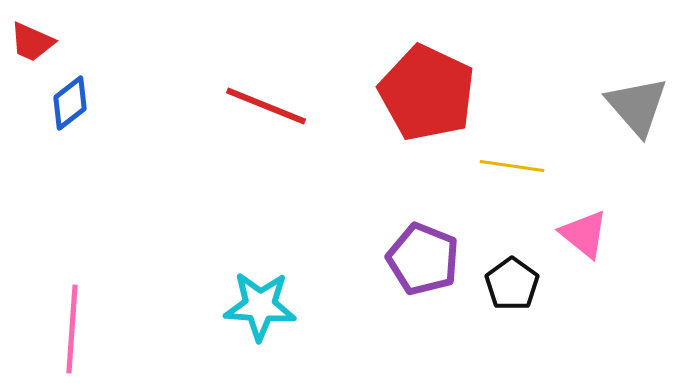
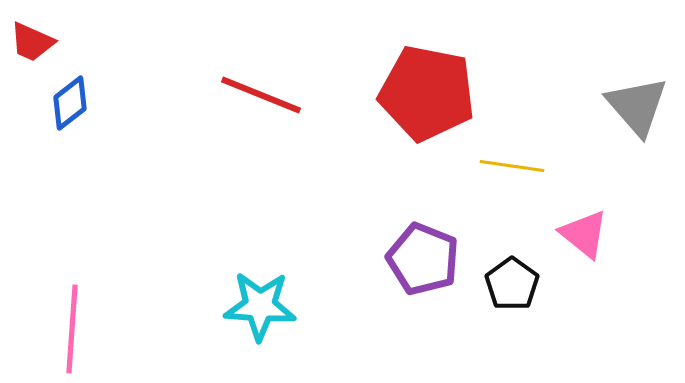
red pentagon: rotated 14 degrees counterclockwise
red line: moved 5 px left, 11 px up
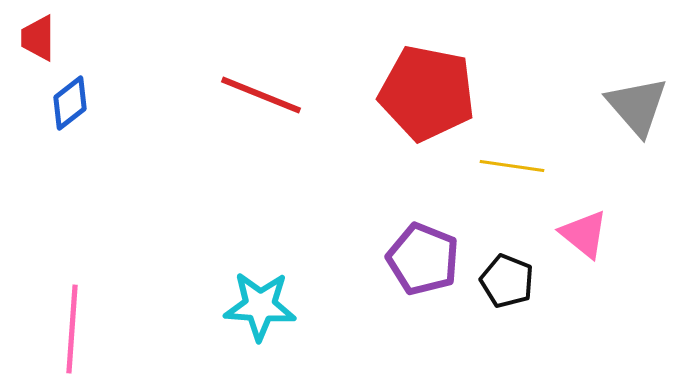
red trapezoid: moved 6 px right, 4 px up; rotated 66 degrees clockwise
black pentagon: moved 5 px left, 3 px up; rotated 14 degrees counterclockwise
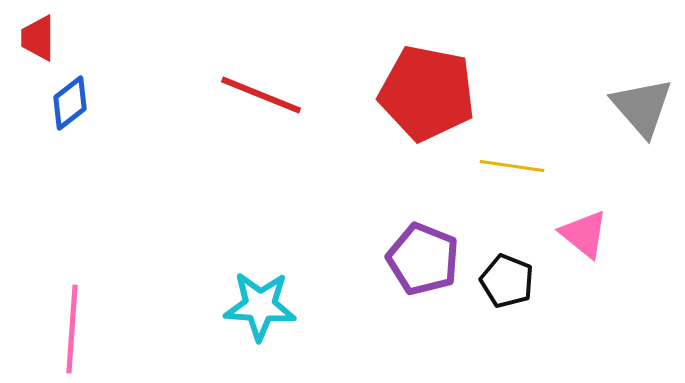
gray triangle: moved 5 px right, 1 px down
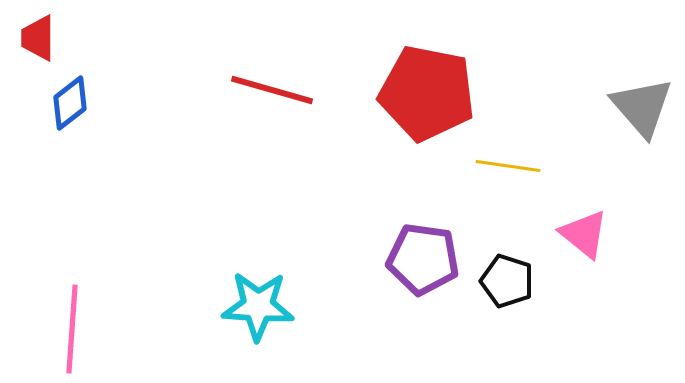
red line: moved 11 px right, 5 px up; rotated 6 degrees counterclockwise
yellow line: moved 4 px left
purple pentagon: rotated 14 degrees counterclockwise
black pentagon: rotated 4 degrees counterclockwise
cyan star: moved 2 px left
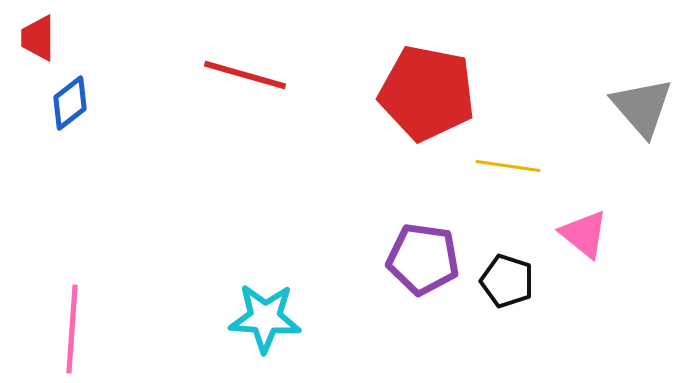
red line: moved 27 px left, 15 px up
cyan star: moved 7 px right, 12 px down
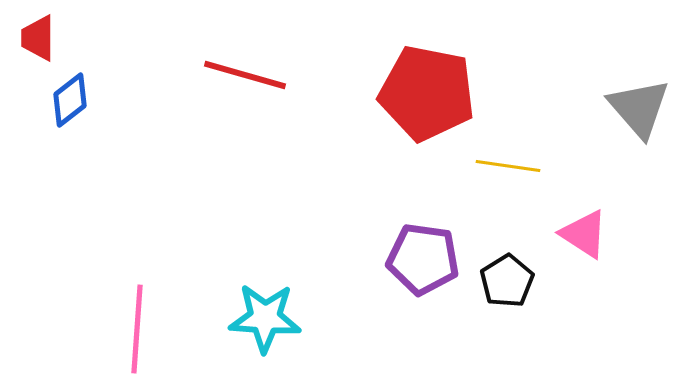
blue diamond: moved 3 px up
gray triangle: moved 3 px left, 1 px down
pink triangle: rotated 6 degrees counterclockwise
black pentagon: rotated 22 degrees clockwise
pink line: moved 65 px right
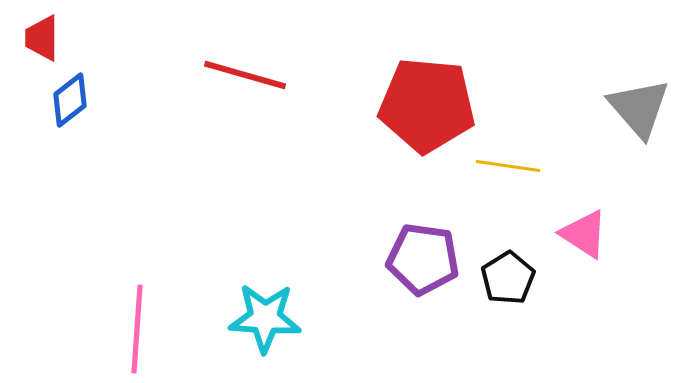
red trapezoid: moved 4 px right
red pentagon: moved 12 px down; rotated 6 degrees counterclockwise
black pentagon: moved 1 px right, 3 px up
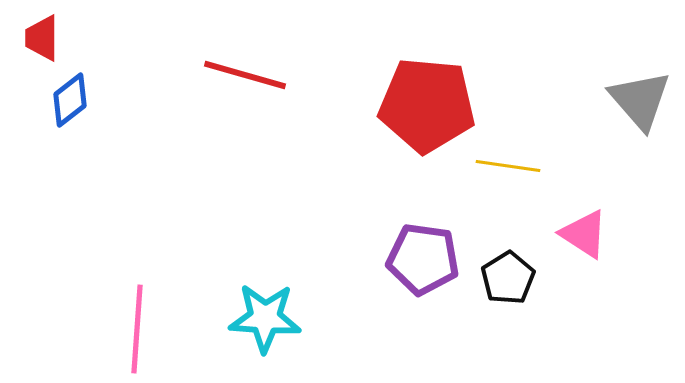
gray triangle: moved 1 px right, 8 px up
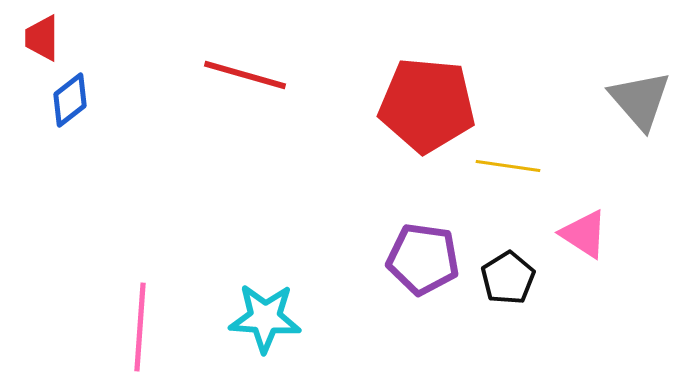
pink line: moved 3 px right, 2 px up
